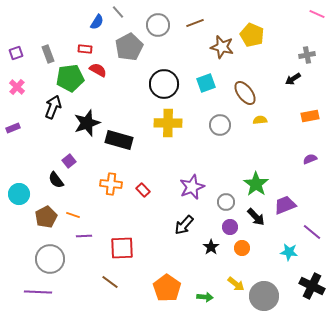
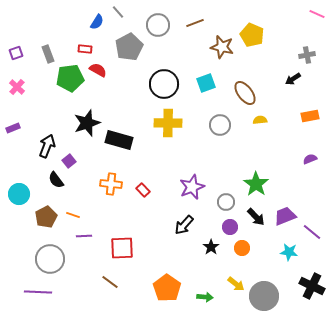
black arrow at (53, 107): moved 6 px left, 39 px down
purple trapezoid at (285, 205): moved 11 px down
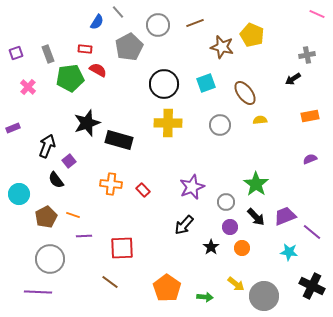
pink cross at (17, 87): moved 11 px right
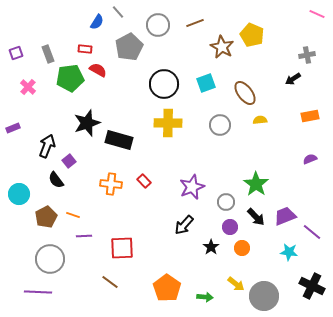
brown star at (222, 47): rotated 15 degrees clockwise
red rectangle at (143, 190): moved 1 px right, 9 px up
